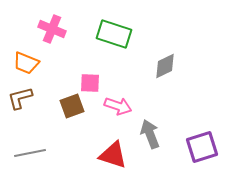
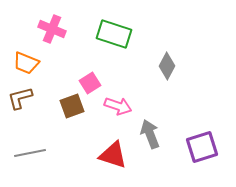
gray diamond: moved 2 px right; rotated 36 degrees counterclockwise
pink square: rotated 35 degrees counterclockwise
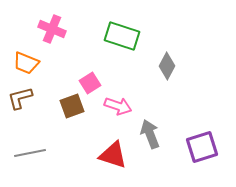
green rectangle: moved 8 px right, 2 px down
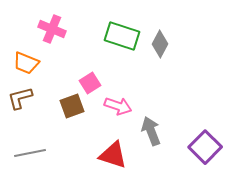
gray diamond: moved 7 px left, 22 px up
gray arrow: moved 1 px right, 3 px up
purple square: moved 3 px right; rotated 28 degrees counterclockwise
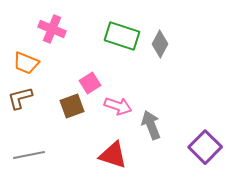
gray arrow: moved 6 px up
gray line: moved 1 px left, 2 px down
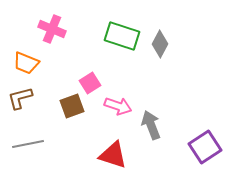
purple square: rotated 12 degrees clockwise
gray line: moved 1 px left, 11 px up
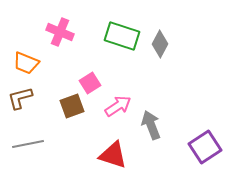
pink cross: moved 8 px right, 3 px down
pink arrow: rotated 52 degrees counterclockwise
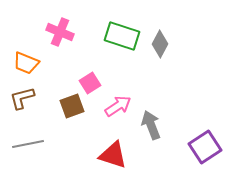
brown L-shape: moved 2 px right
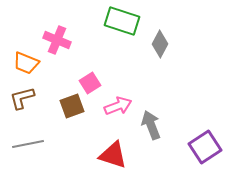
pink cross: moved 3 px left, 8 px down
green rectangle: moved 15 px up
pink arrow: rotated 12 degrees clockwise
